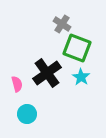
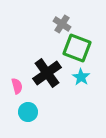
pink semicircle: moved 2 px down
cyan circle: moved 1 px right, 2 px up
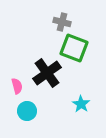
gray cross: moved 2 px up; rotated 18 degrees counterclockwise
green square: moved 3 px left
cyan star: moved 27 px down
cyan circle: moved 1 px left, 1 px up
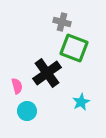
cyan star: moved 2 px up; rotated 12 degrees clockwise
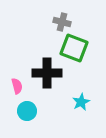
black cross: rotated 36 degrees clockwise
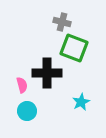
pink semicircle: moved 5 px right, 1 px up
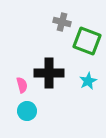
green square: moved 13 px right, 7 px up
black cross: moved 2 px right
cyan star: moved 7 px right, 21 px up
